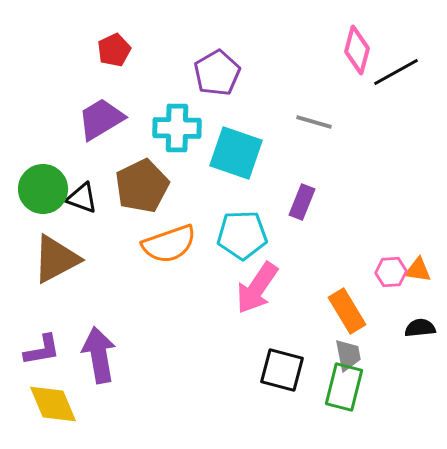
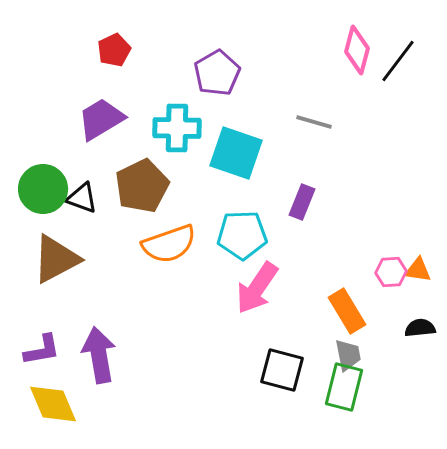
black line: moved 2 px right, 11 px up; rotated 24 degrees counterclockwise
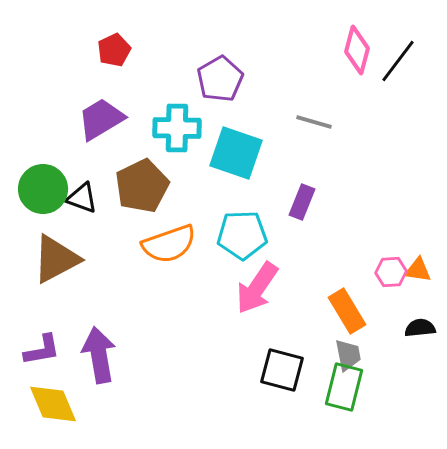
purple pentagon: moved 3 px right, 6 px down
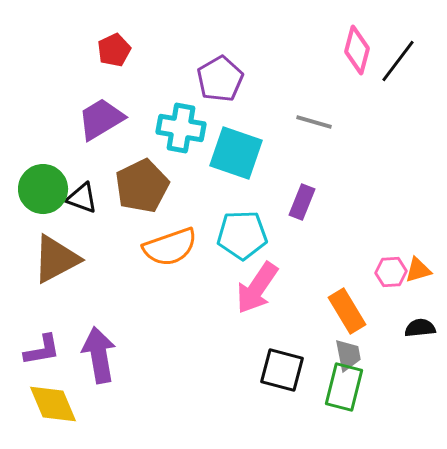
cyan cross: moved 4 px right; rotated 9 degrees clockwise
orange semicircle: moved 1 px right, 3 px down
orange triangle: rotated 24 degrees counterclockwise
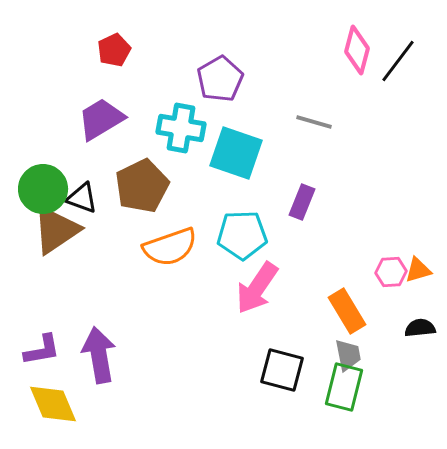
brown triangle: moved 29 px up; rotated 6 degrees counterclockwise
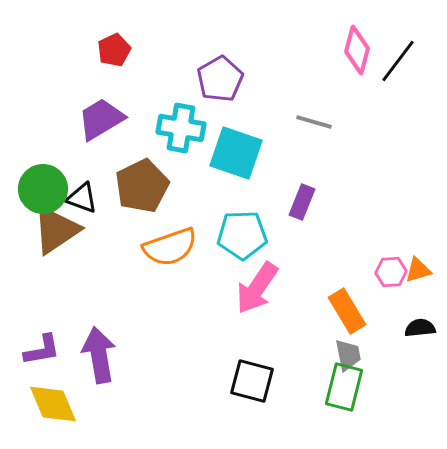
black square: moved 30 px left, 11 px down
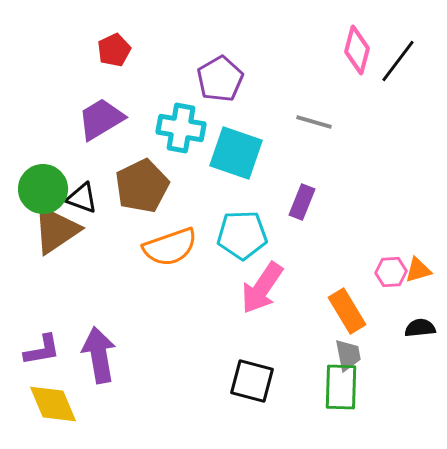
pink arrow: moved 5 px right
green rectangle: moved 3 px left; rotated 12 degrees counterclockwise
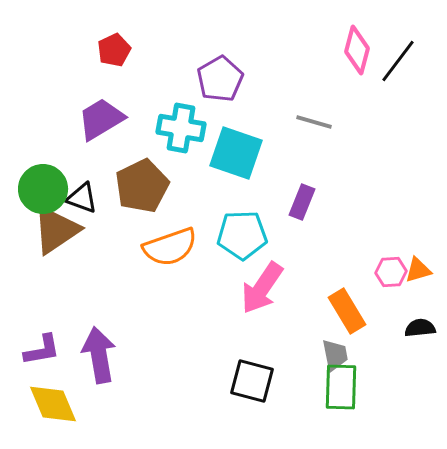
gray trapezoid: moved 13 px left
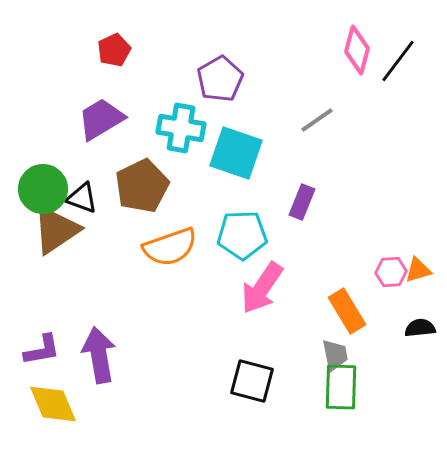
gray line: moved 3 px right, 2 px up; rotated 51 degrees counterclockwise
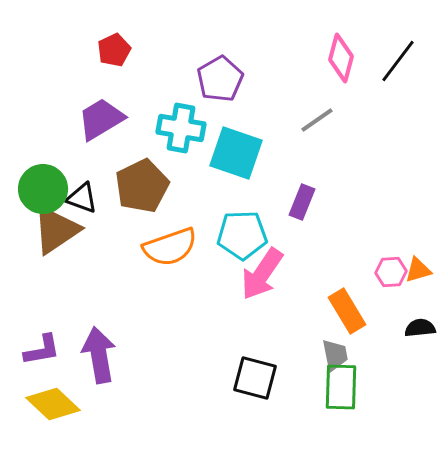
pink diamond: moved 16 px left, 8 px down
pink arrow: moved 14 px up
black square: moved 3 px right, 3 px up
yellow diamond: rotated 24 degrees counterclockwise
